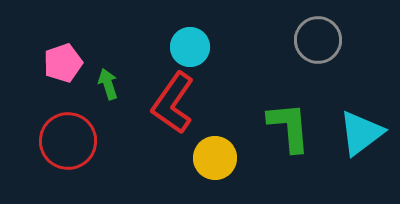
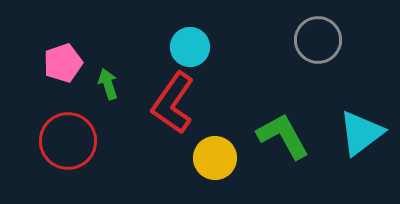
green L-shape: moved 6 px left, 9 px down; rotated 24 degrees counterclockwise
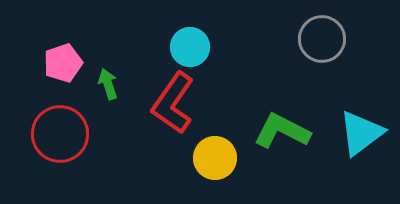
gray circle: moved 4 px right, 1 px up
green L-shape: moved 1 px left, 5 px up; rotated 34 degrees counterclockwise
red circle: moved 8 px left, 7 px up
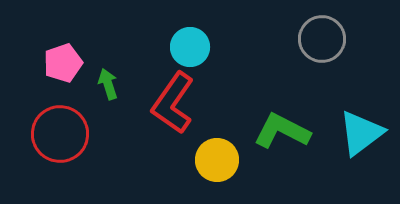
yellow circle: moved 2 px right, 2 px down
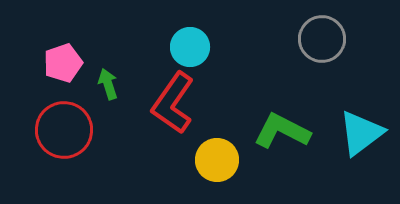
red circle: moved 4 px right, 4 px up
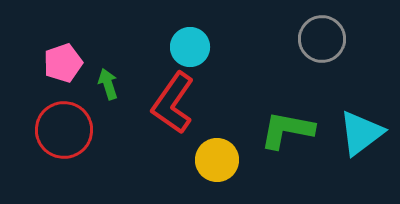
green L-shape: moved 5 px right, 1 px up; rotated 16 degrees counterclockwise
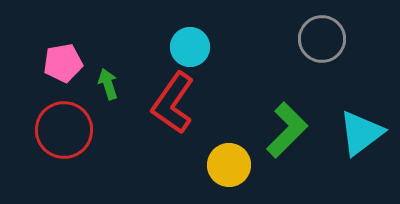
pink pentagon: rotated 9 degrees clockwise
green L-shape: rotated 124 degrees clockwise
yellow circle: moved 12 px right, 5 px down
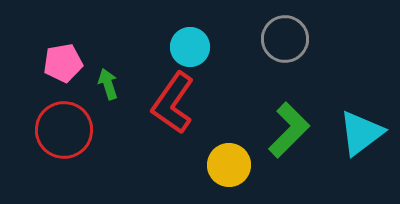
gray circle: moved 37 px left
green L-shape: moved 2 px right
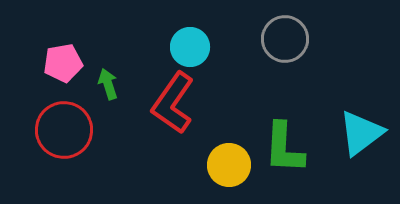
green L-shape: moved 5 px left, 18 px down; rotated 138 degrees clockwise
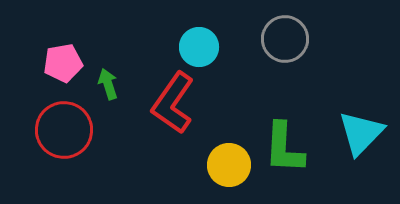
cyan circle: moved 9 px right
cyan triangle: rotated 9 degrees counterclockwise
